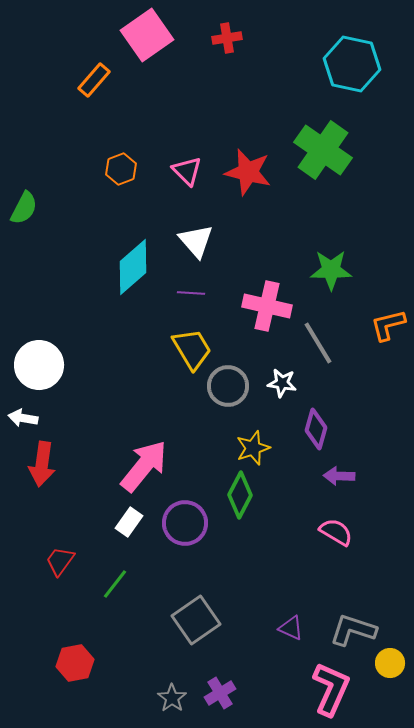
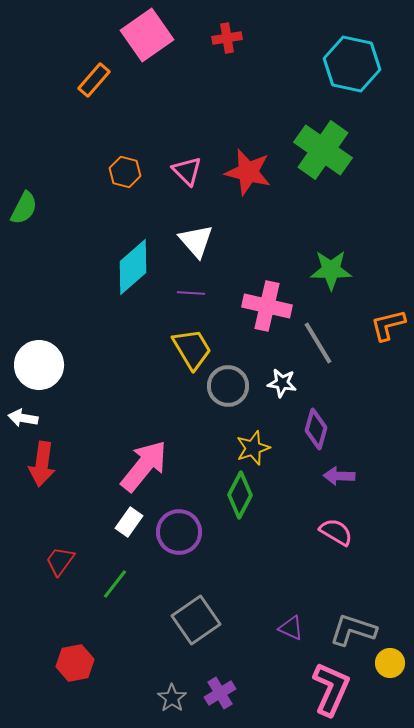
orange hexagon: moved 4 px right, 3 px down; rotated 24 degrees counterclockwise
purple circle: moved 6 px left, 9 px down
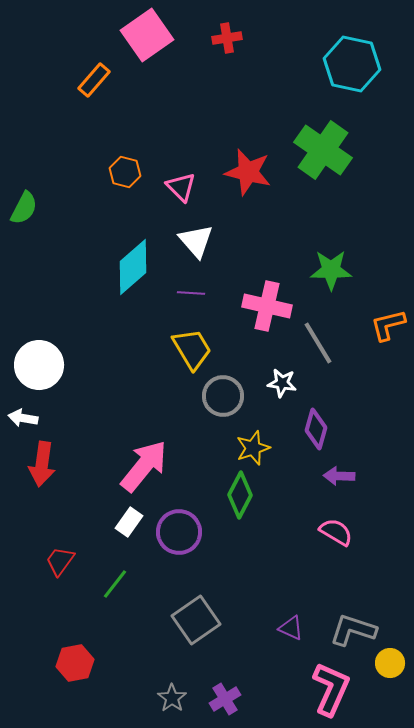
pink triangle: moved 6 px left, 16 px down
gray circle: moved 5 px left, 10 px down
purple cross: moved 5 px right, 6 px down
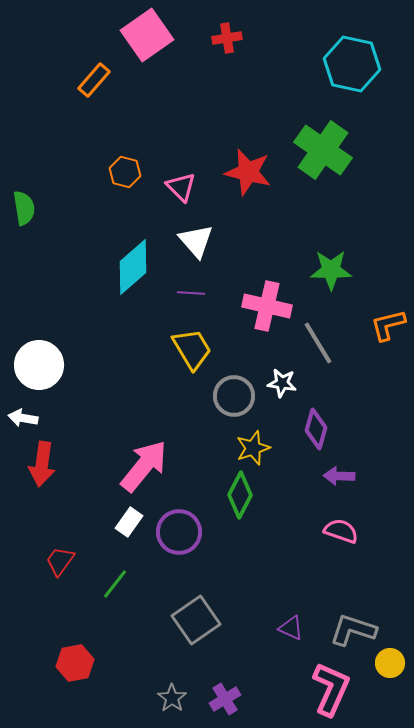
green semicircle: rotated 36 degrees counterclockwise
gray circle: moved 11 px right
pink semicircle: moved 5 px right, 1 px up; rotated 12 degrees counterclockwise
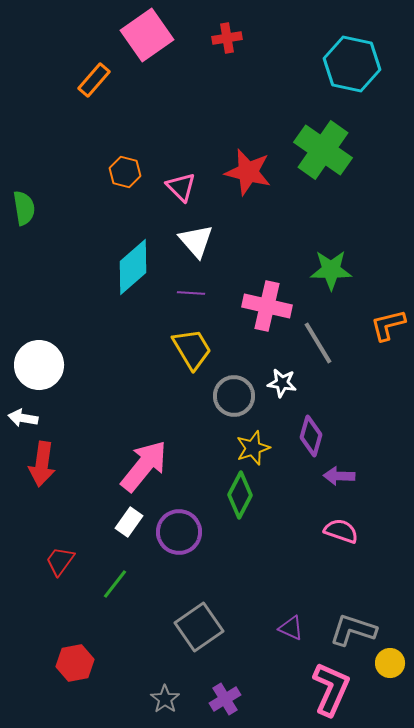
purple diamond: moved 5 px left, 7 px down
gray square: moved 3 px right, 7 px down
gray star: moved 7 px left, 1 px down
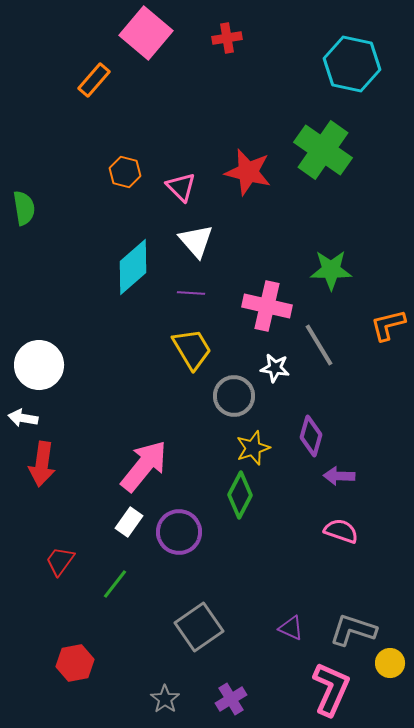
pink square: moved 1 px left, 2 px up; rotated 15 degrees counterclockwise
gray line: moved 1 px right, 2 px down
white star: moved 7 px left, 15 px up
purple cross: moved 6 px right
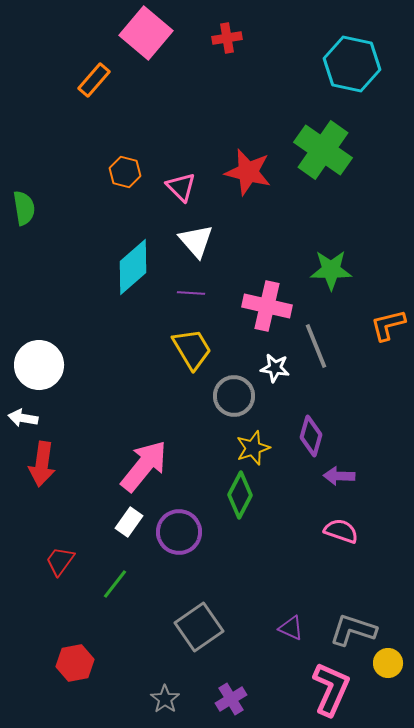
gray line: moved 3 px left, 1 px down; rotated 9 degrees clockwise
yellow circle: moved 2 px left
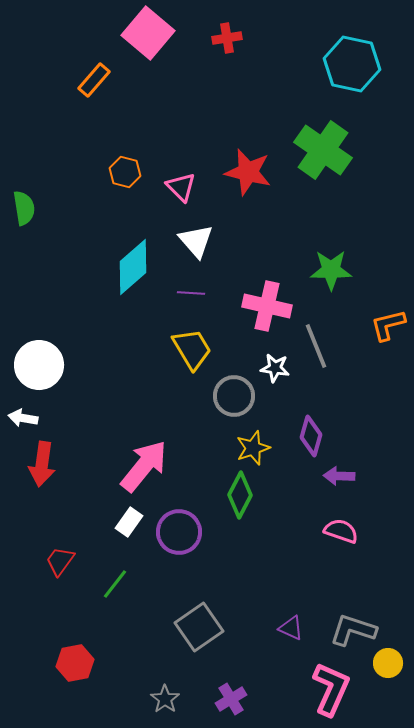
pink square: moved 2 px right
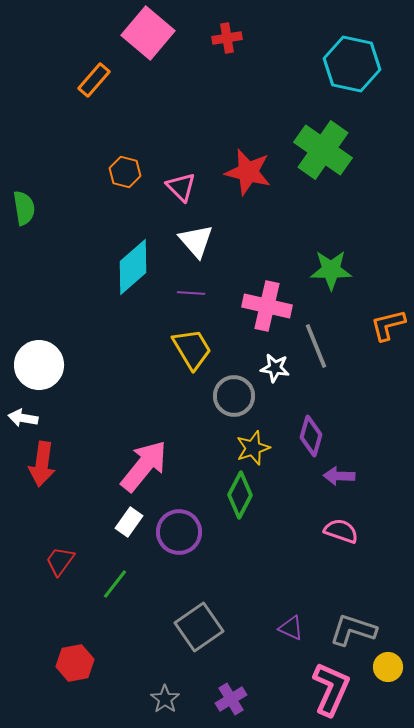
yellow circle: moved 4 px down
